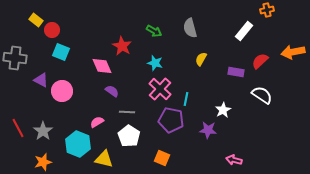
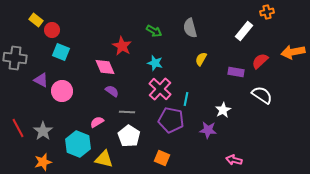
orange cross: moved 2 px down
pink diamond: moved 3 px right, 1 px down
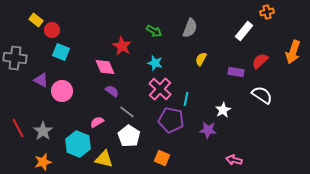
gray semicircle: rotated 144 degrees counterclockwise
orange arrow: rotated 60 degrees counterclockwise
gray line: rotated 35 degrees clockwise
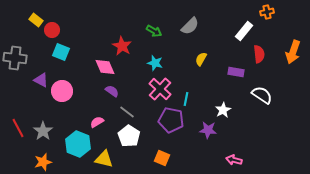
gray semicircle: moved 2 px up; rotated 24 degrees clockwise
red semicircle: moved 1 px left, 7 px up; rotated 126 degrees clockwise
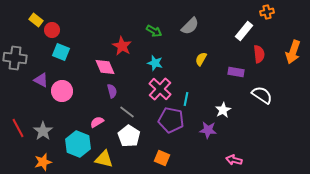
purple semicircle: rotated 40 degrees clockwise
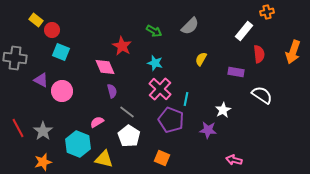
purple pentagon: rotated 10 degrees clockwise
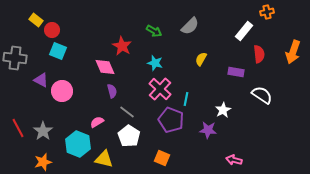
cyan square: moved 3 px left, 1 px up
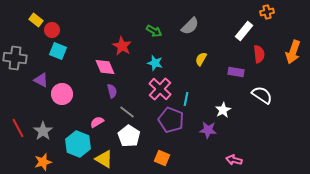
pink circle: moved 3 px down
yellow triangle: rotated 18 degrees clockwise
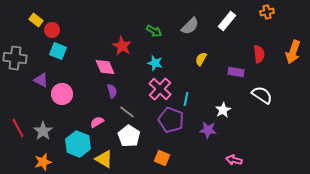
white rectangle: moved 17 px left, 10 px up
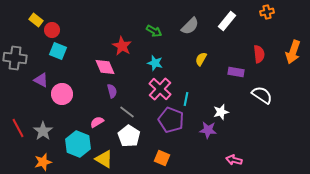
white star: moved 2 px left, 2 px down; rotated 14 degrees clockwise
